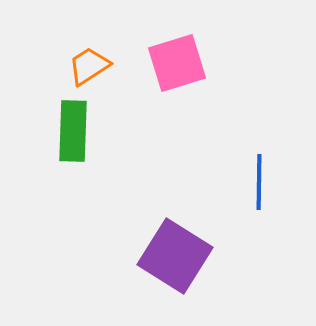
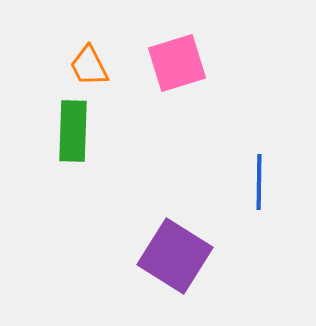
orange trapezoid: rotated 84 degrees counterclockwise
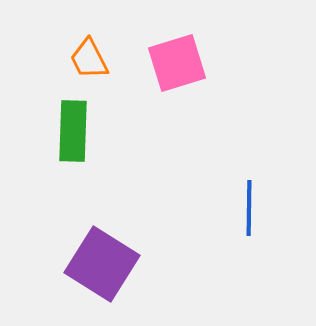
orange trapezoid: moved 7 px up
blue line: moved 10 px left, 26 px down
purple square: moved 73 px left, 8 px down
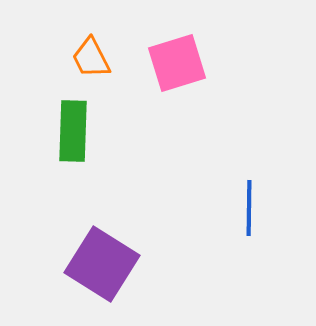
orange trapezoid: moved 2 px right, 1 px up
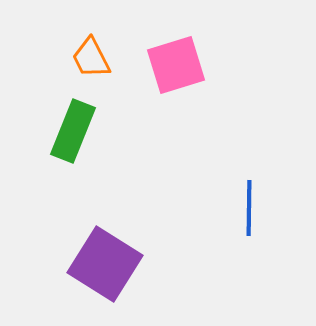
pink square: moved 1 px left, 2 px down
green rectangle: rotated 20 degrees clockwise
purple square: moved 3 px right
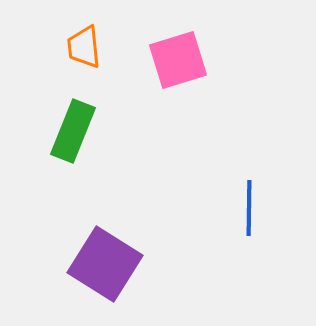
orange trapezoid: moved 7 px left, 11 px up; rotated 21 degrees clockwise
pink square: moved 2 px right, 5 px up
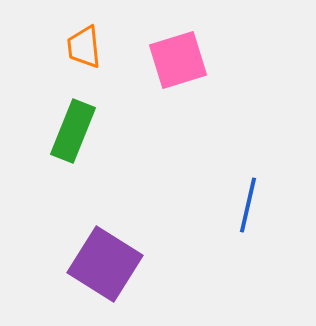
blue line: moved 1 px left, 3 px up; rotated 12 degrees clockwise
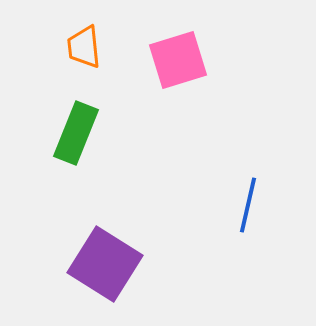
green rectangle: moved 3 px right, 2 px down
